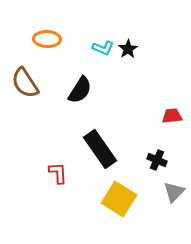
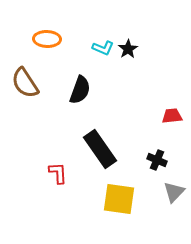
black semicircle: rotated 12 degrees counterclockwise
yellow square: rotated 24 degrees counterclockwise
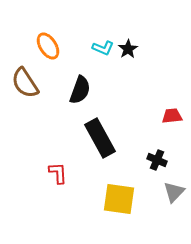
orange ellipse: moved 1 px right, 7 px down; rotated 56 degrees clockwise
black rectangle: moved 11 px up; rotated 6 degrees clockwise
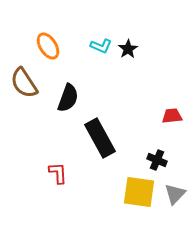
cyan L-shape: moved 2 px left, 2 px up
brown semicircle: moved 1 px left
black semicircle: moved 12 px left, 8 px down
gray triangle: moved 1 px right, 2 px down
yellow square: moved 20 px right, 7 px up
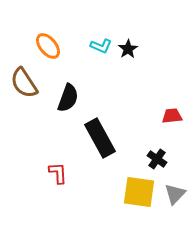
orange ellipse: rotated 8 degrees counterclockwise
black cross: moved 1 px up; rotated 12 degrees clockwise
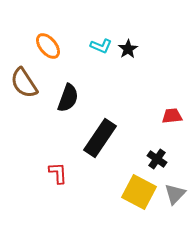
black rectangle: rotated 63 degrees clockwise
yellow square: rotated 20 degrees clockwise
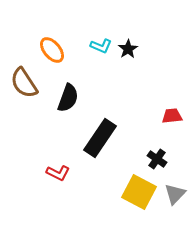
orange ellipse: moved 4 px right, 4 px down
red L-shape: rotated 120 degrees clockwise
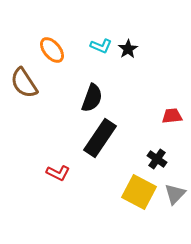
black semicircle: moved 24 px right
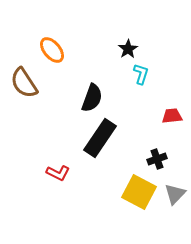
cyan L-shape: moved 40 px right, 28 px down; rotated 95 degrees counterclockwise
black cross: rotated 36 degrees clockwise
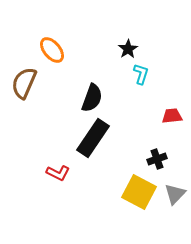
brown semicircle: rotated 56 degrees clockwise
black rectangle: moved 7 px left
